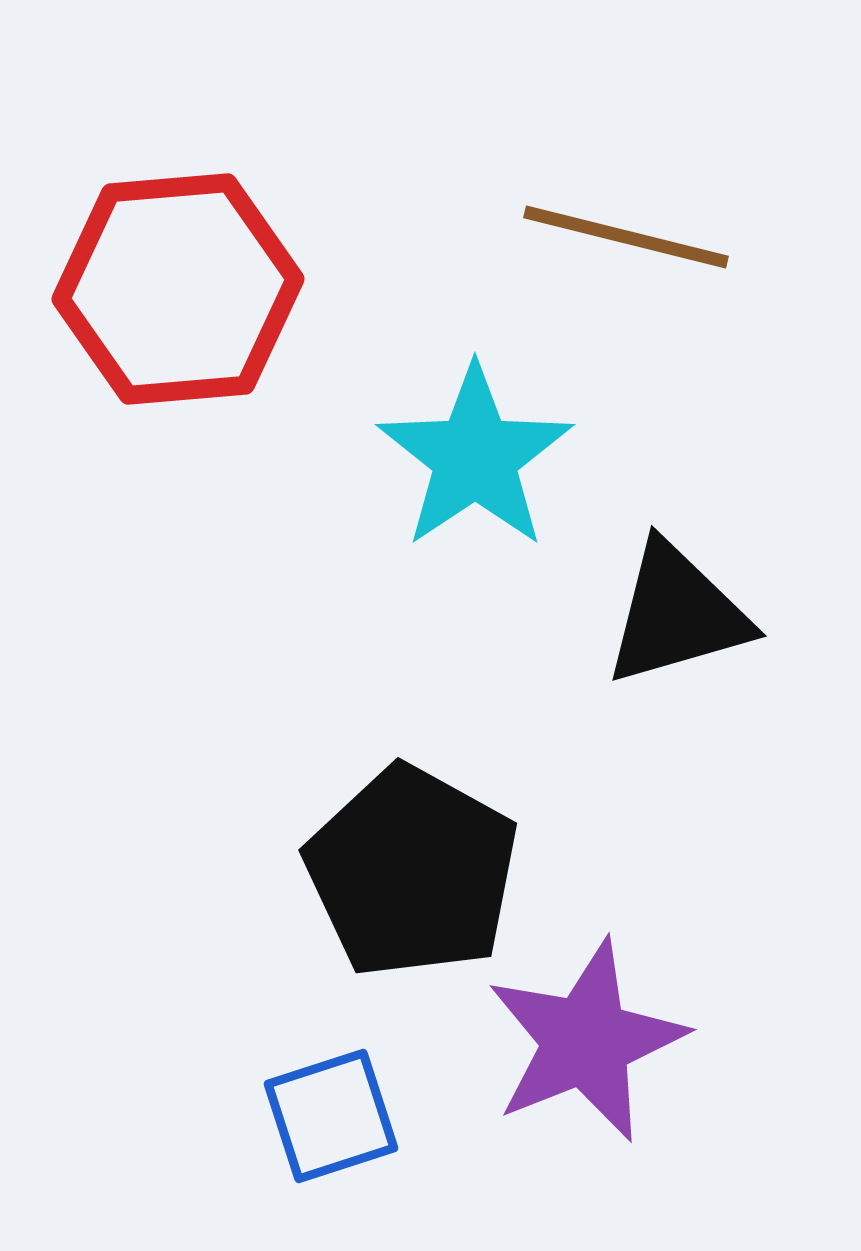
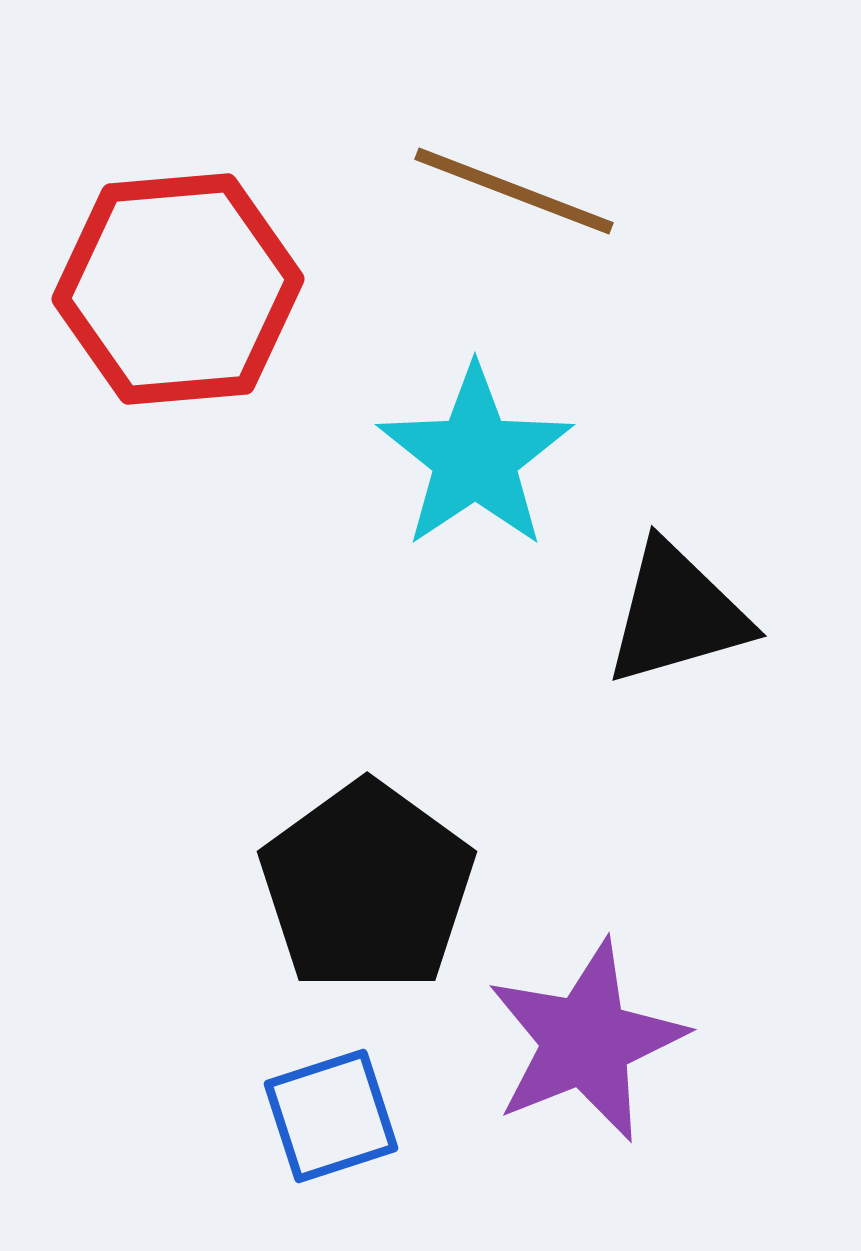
brown line: moved 112 px left, 46 px up; rotated 7 degrees clockwise
black pentagon: moved 45 px left, 15 px down; rotated 7 degrees clockwise
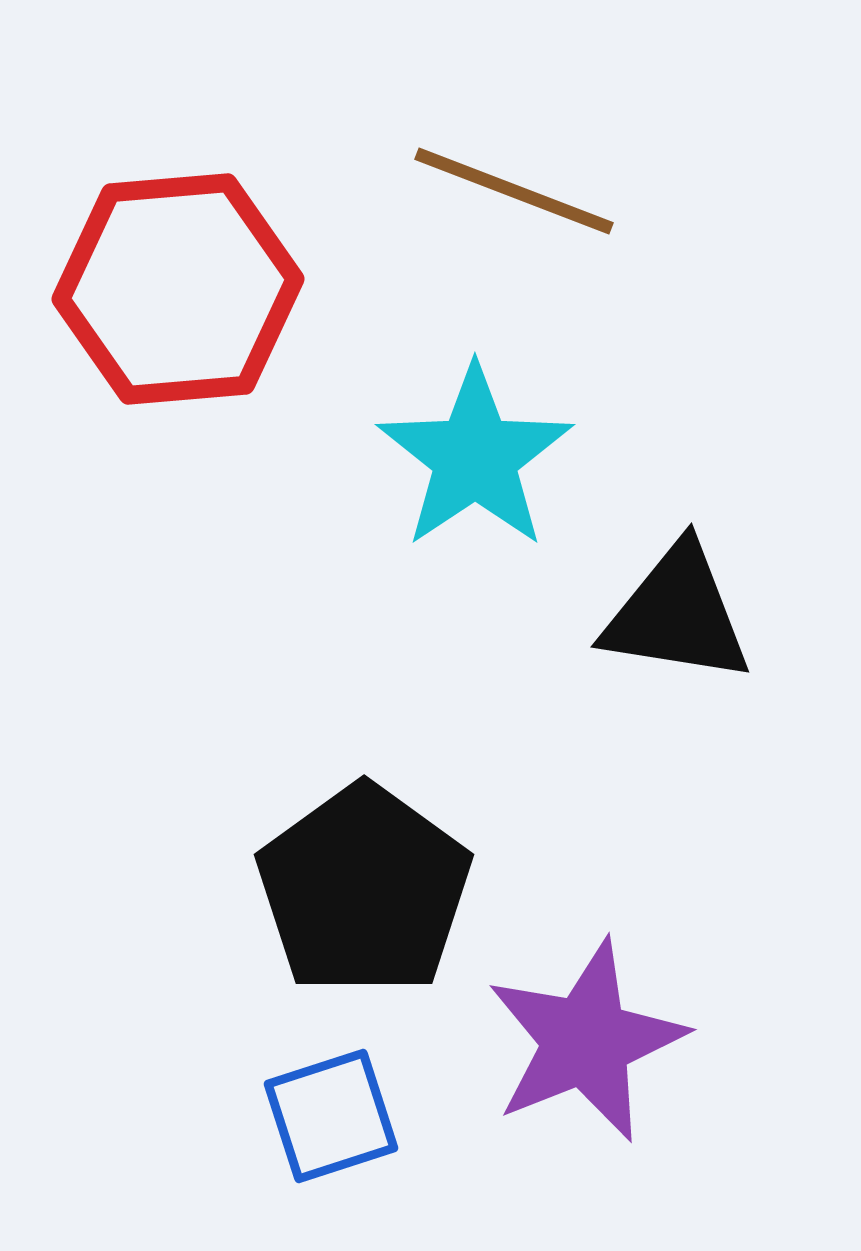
black triangle: rotated 25 degrees clockwise
black pentagon: moved 3 px left, 3 px down
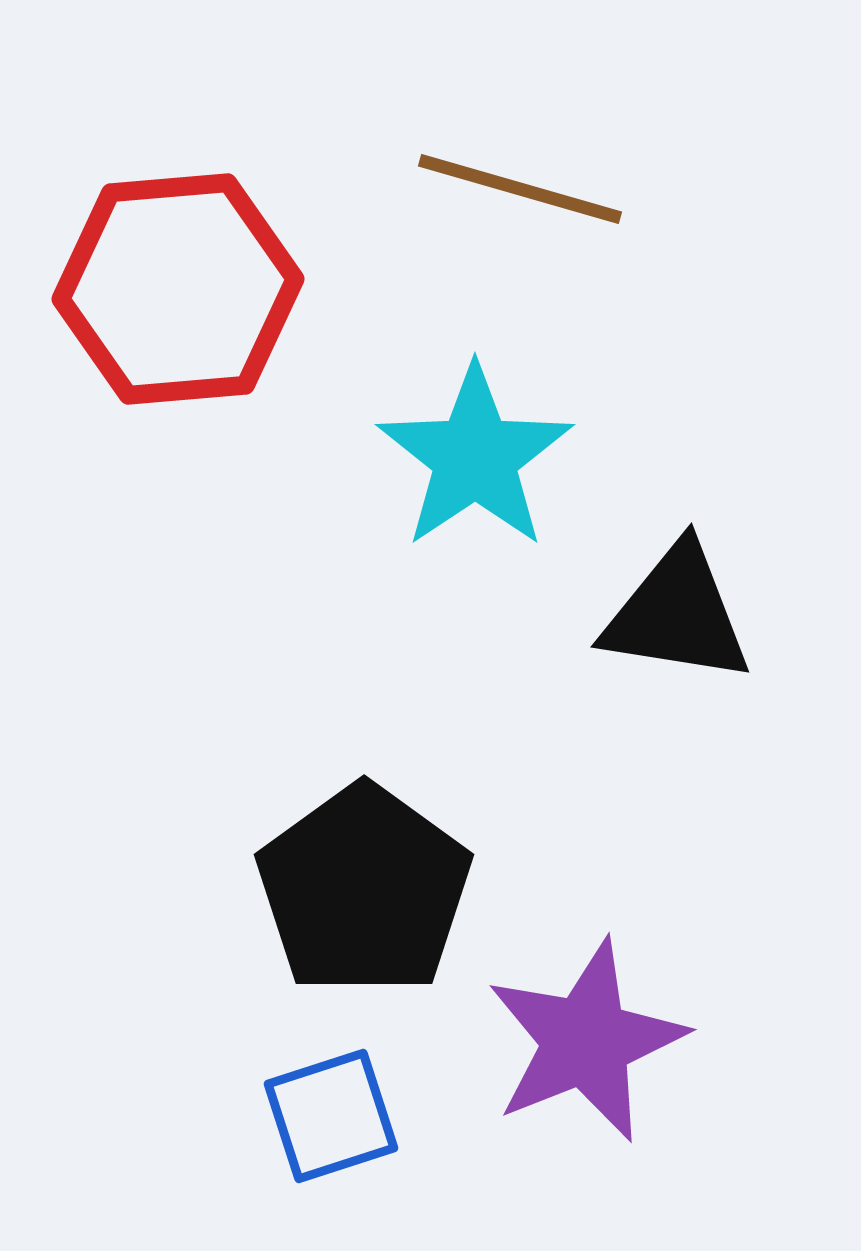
brown line: moved 6 px right, 2 px up; rotated 5 degrees counterclockwise
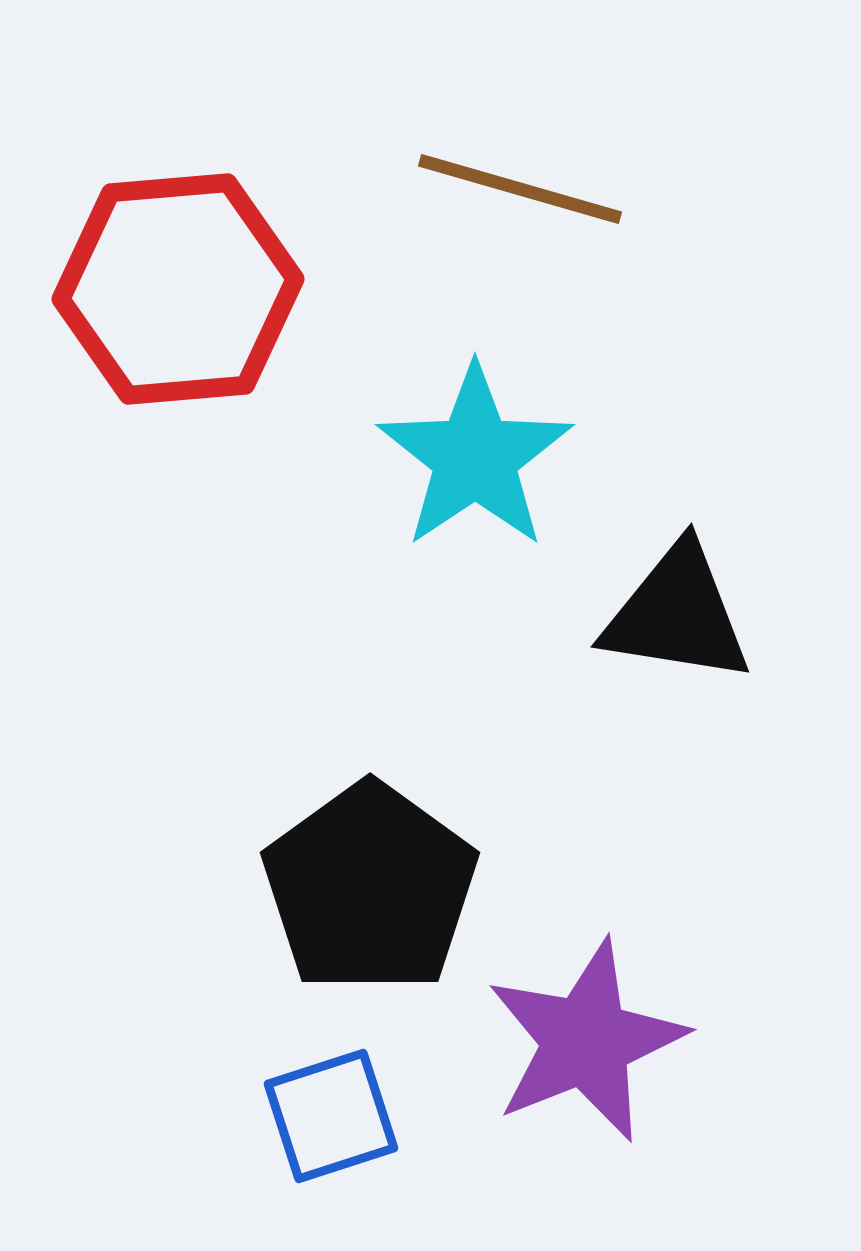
black pentagon: moved 6 px right, 2 px up
